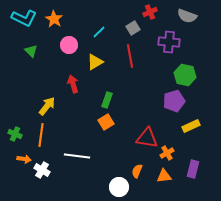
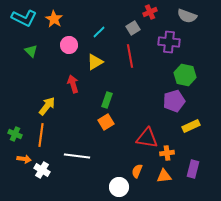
orange cross: rotated 24 degrees clockwise
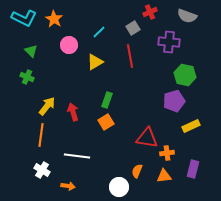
red arrow: moved 28 px down
green cross: moved 12 px right, 57 px up
orange arrow: moved 44 px right, 27 px down
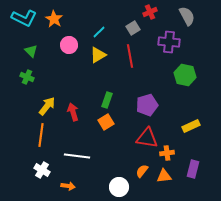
gray semicircle: rotated 138 degrees counterclockwise
yellow triangle: moved 3 px right, 7 px up
purple pentagon: moved 27 px left, 4 px down
orange semicircle: moved 5 px right; rotated 16 degrees clockwise
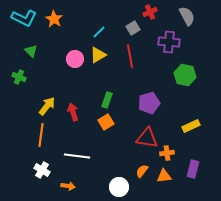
pink circle: moved 6 px right, 14 px down
green cross: moved 8 px left
purple pentagon: moved 2 px right, 2 px up
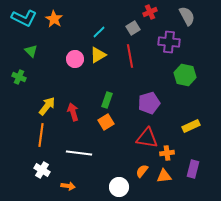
white line: moved 2 px right, 3 px up
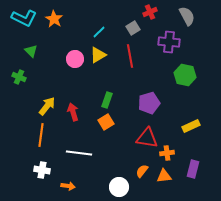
white cross: rotated 21 degrees counterclockwise
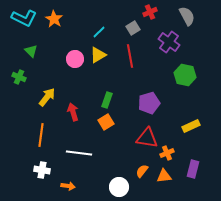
purple cross: rotated 30 degrees clockwise
yellow arrow: moved 9 px up
orange cross: rotated 16 degrees counterclockwise
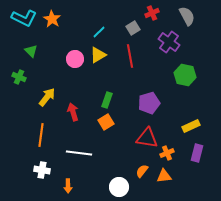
red cross: moved 2 px right, 1 px down
orange star: moved 2 px left
purple rectangle: moved 4 px right, 16 px up
orange arrow: rotated 80 degrees clockwise
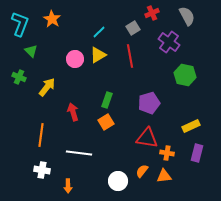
cyan L-shape: moved 4 px left, 6 px down; rotated 95 degrees counterclockwise
yellow arrow: moved 10 px up
orange cross: rotated 32 degrees clockwise
white circle: moved 1 px left, 6 px up
